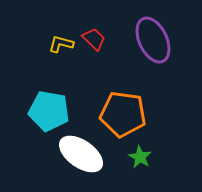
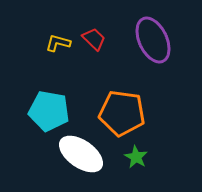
yellow L-shape: moved 3 px left, 1 px up
orange pentagon: moved 1 px left, 1 px up
green star: moved 4 px left
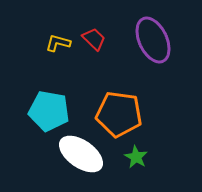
orange pentagon: moved 3 px left, 1 px down
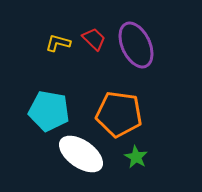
purple ellipse: moved 17 px left, 5 px down
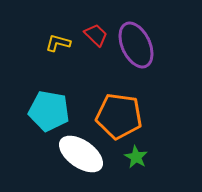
red trapezoid: moved 2 px right, 4 px up
orange pentagon: moved 2 px down
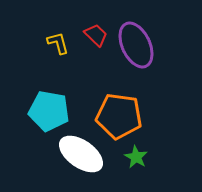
yellow L-shape: rotated 60 degrees clockwise
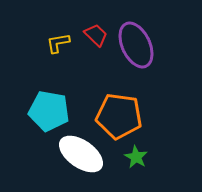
yellow L-shape: rotated 85 degrees counterclockwise
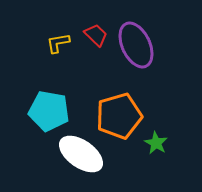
orange pentagon: rotated 24 degrees counterclockwise
green star: moved 20 px right, 14 px up
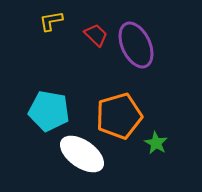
yellow L-shape: moved 7 px left, 22 px up
white ellipse: moved 1 px right
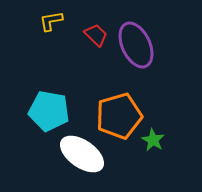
green star: moved 3 px left, 3 px up
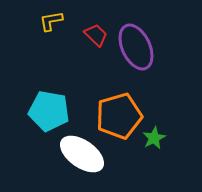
purple ellipse: moved 2 px down
green star: moved 1 px right, 2 px up; rotated 15 degrees clockwise
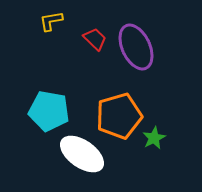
red trapezoid: moved 1 px left, 4 px down
